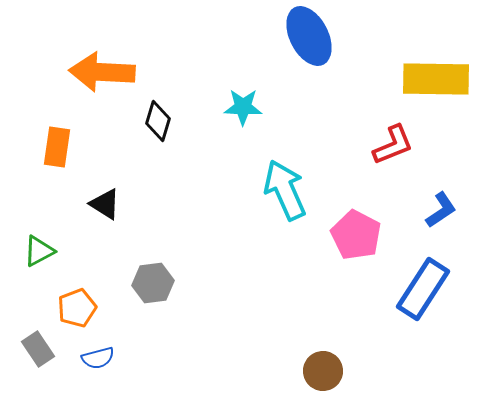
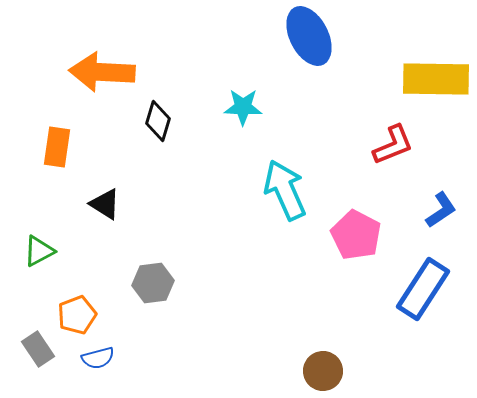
orange pentagon: moved 7 px down
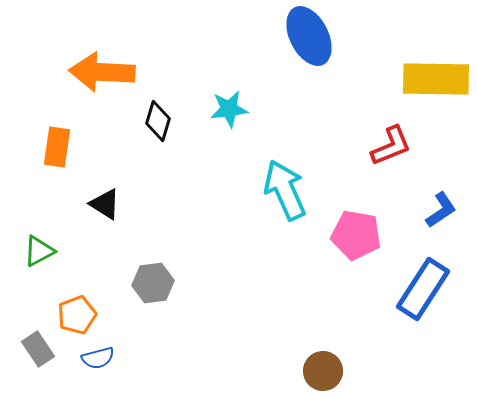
cyan star: moved 14 px left, 2 px down; rotated 9 degrees counterclockwise
red L-shape: moved 2 px left, 1 px down
pink pentagon: rotated 18 degrees counterclockwise
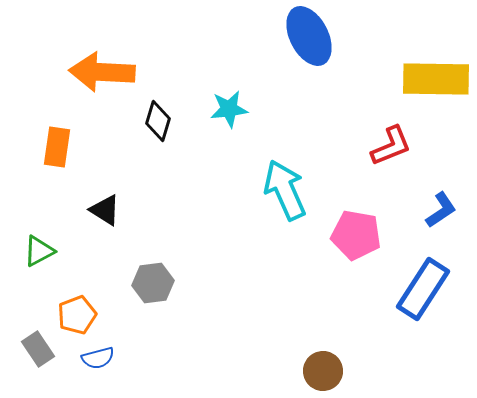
black triangle: moved 6 px down
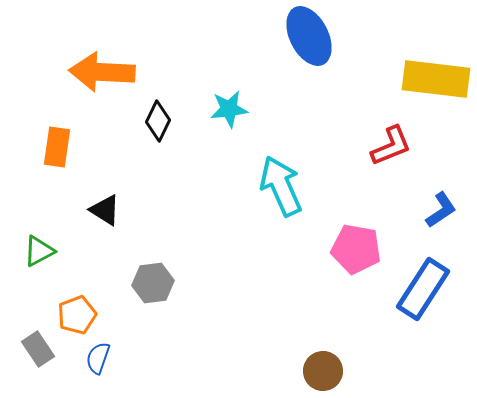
yellow rectangle: rotated 6 degrees clockwise
black diamond: rotated 9 degrees clockwise
cyan arrow: moved 4 px left, 4 px up
pink pentagon: moved 14 px down
blue semicircle: rotated 124 degrees clockwise
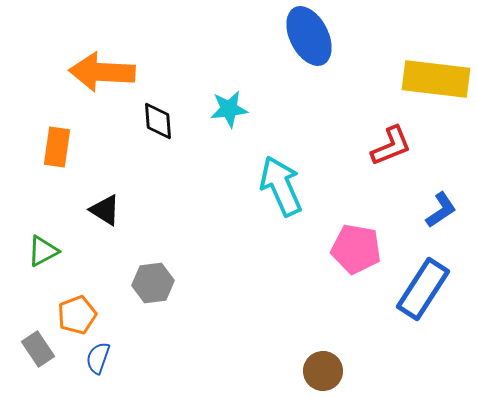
black diamond: rotated 30 degrees counterclockwise
green triangle: moved 4 px right
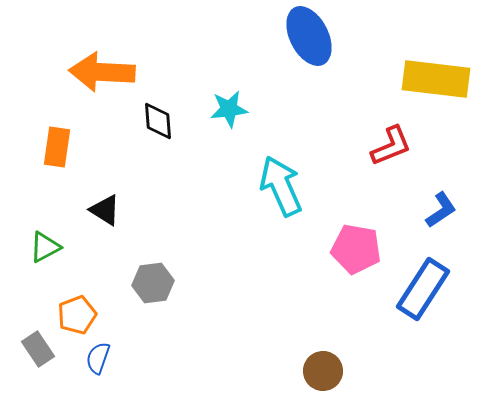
green triangle: moved 2 px right, 4 px up
